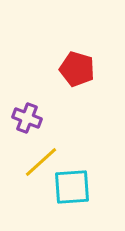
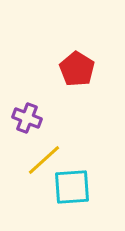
red pentagon: rotated 16 degrees clockwise
yellow line: moved 3 px right, 2 px up
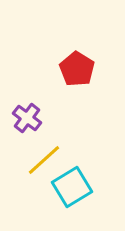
purple cross: rotated 16 degrees clockwise
cyan square: rotated 27 degrees counterclockwise
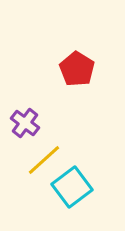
purple cross: moved 2 px left, 5 px down
cyan square: rotated 6 degrees counterclockwise
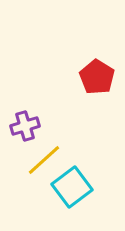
red pentagon: moved 20 px right, 8 px down
purple cross: moved 3 px down; rotated 36 degrees clockwise
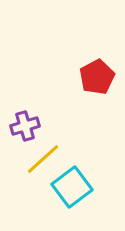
red pentagon: rotated 12 degrees clockwise
yellow line: moved 1 px left, 1 px up
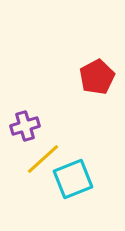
cyan square: moved 1 px right, 8 px up; rotated 15 degrees clockwise
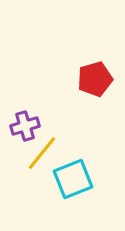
red pentagon: moved 2 px left, 2 px down; rotated 12 degrees clockwise
yellow line: moved 1 px left, 6 px up; rotated 9 degrees counterclockwise
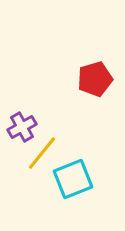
purple cross: moved 3 px left, 1 px down; rotated 12 degrees counterclockwise
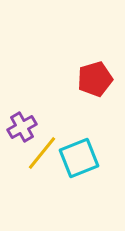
cyan square: moved 6 px right, 21 px up
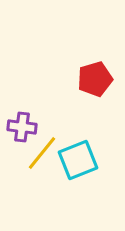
purple cross: rotated 36 degrees clockwise
cyan square: moved 1 px left, 2 px down
